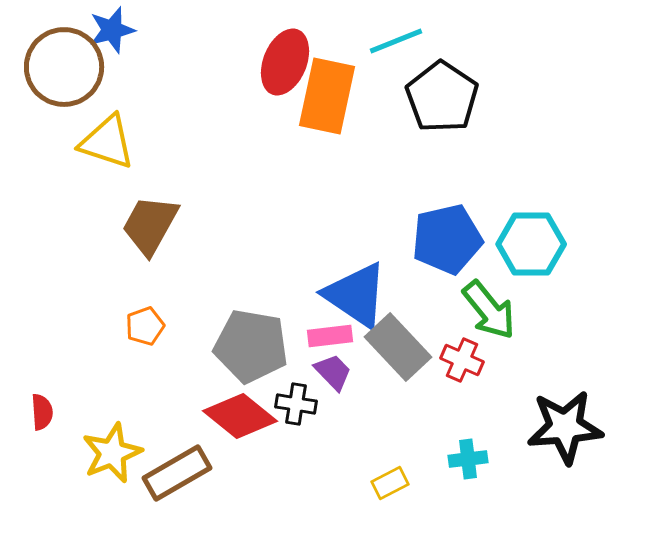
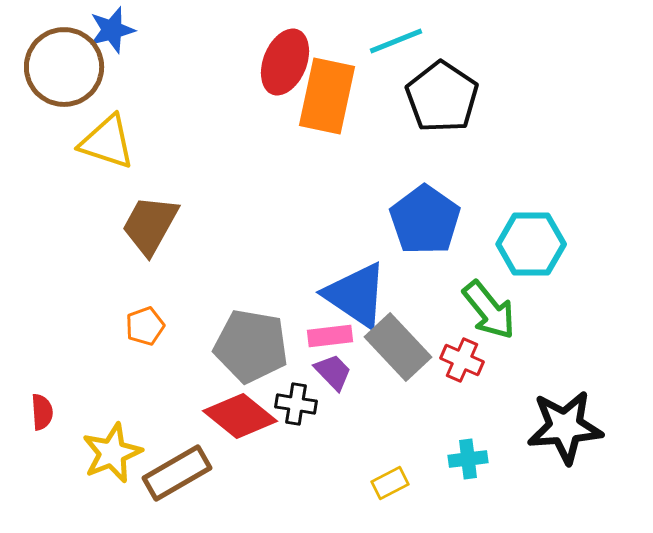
blue pentagon: moved 22 px left, 19 px up; rotated 24 degrees counterclockwise
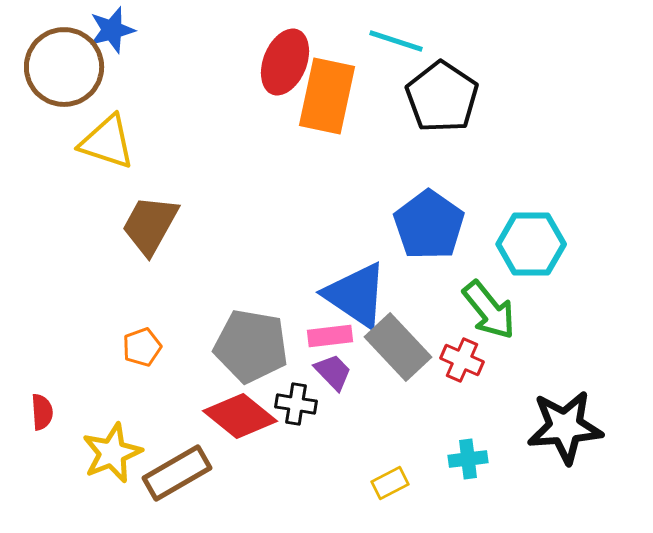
cyan line: rotated 40 degrees clockwise
blue pentagon: moved 4 px right, 5 px down
orange pentagon: moved 3 px left, 21 px down
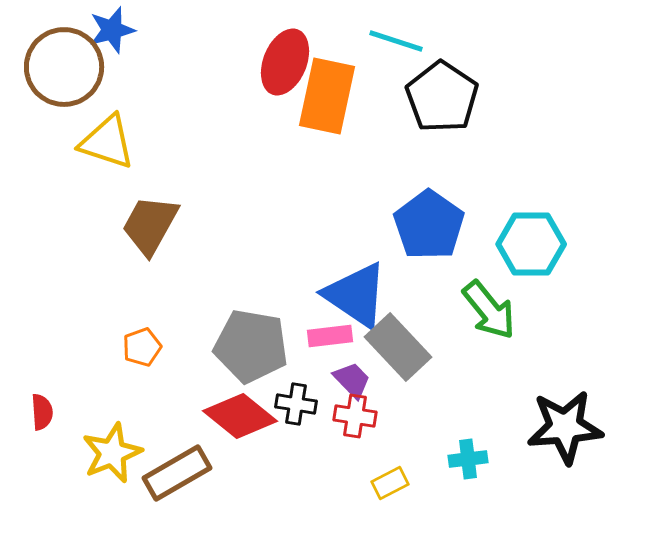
red cross: moved 107 px left, 56 px down; rotated 15 degrees counterclockwise
purple trapezoid: moved 19 px right, 8 px down
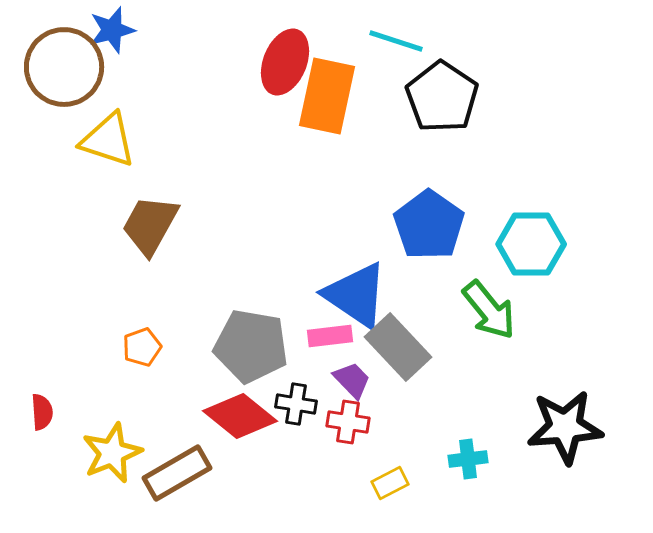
yellow triangle: moved 1 px right, 2 px up
red cross: moved 7 px left, 6 px down
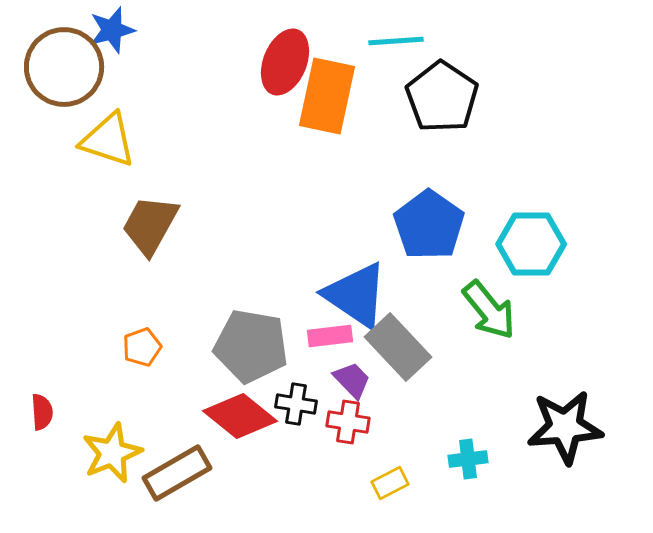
cyan line: rotated 22 degrees counterclockwise
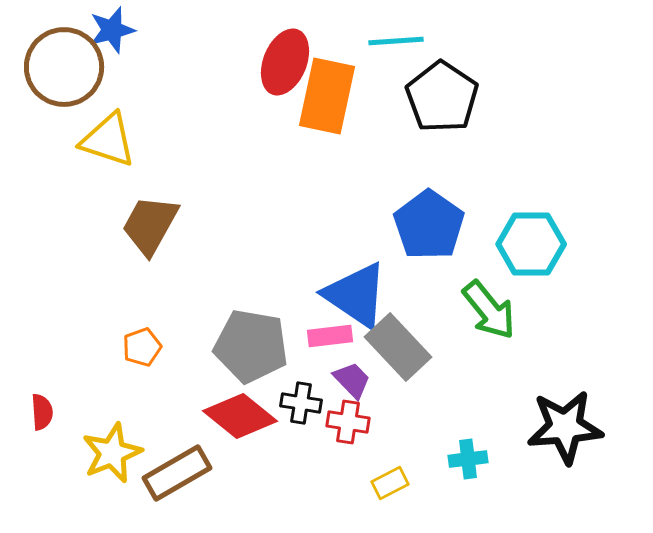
black cross: moved 5 px right, 1 px up
